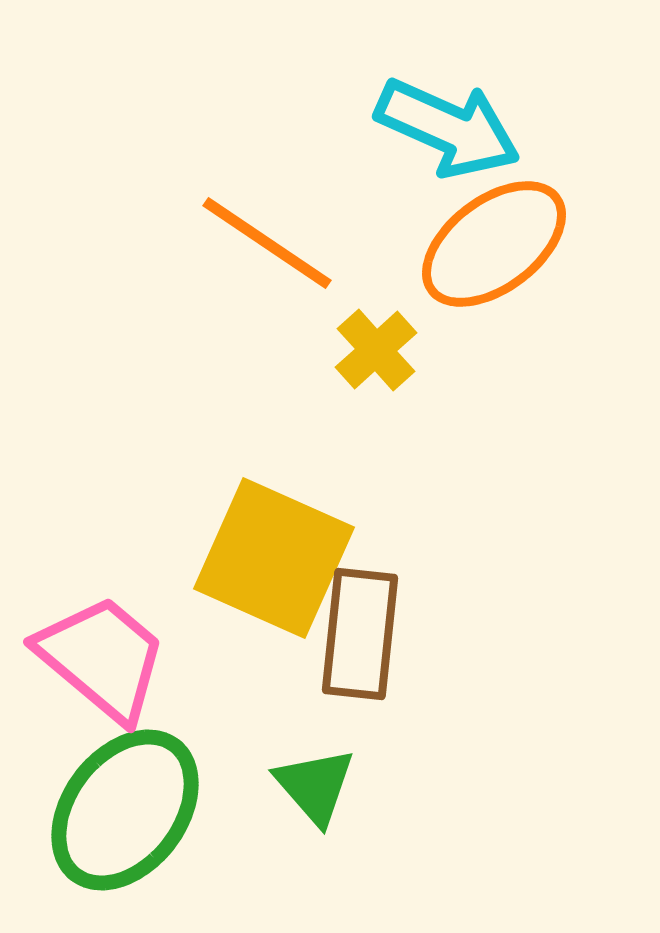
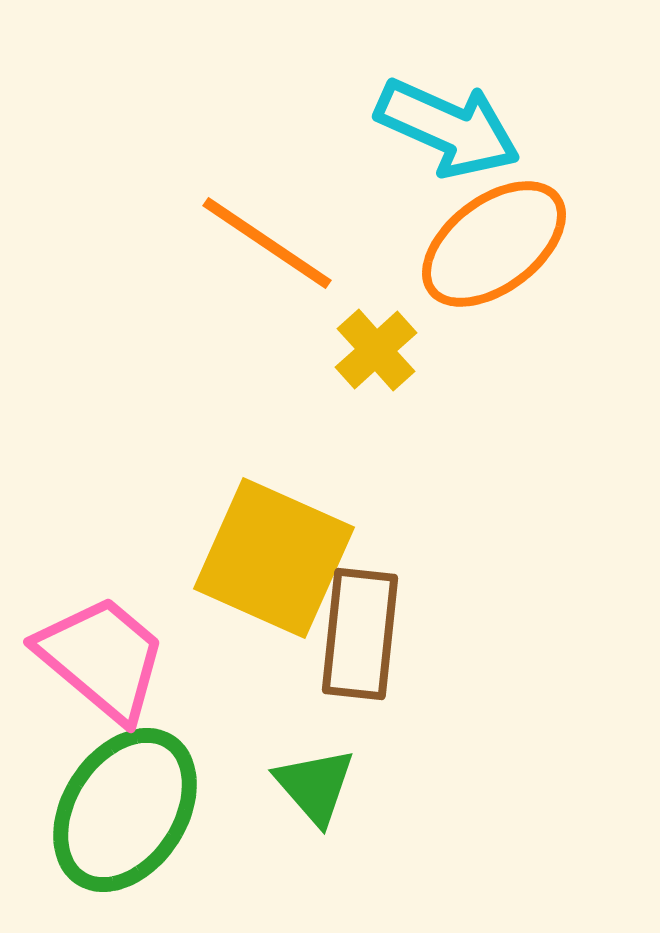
green ellipse: rotated 4 degrees counterclockwise
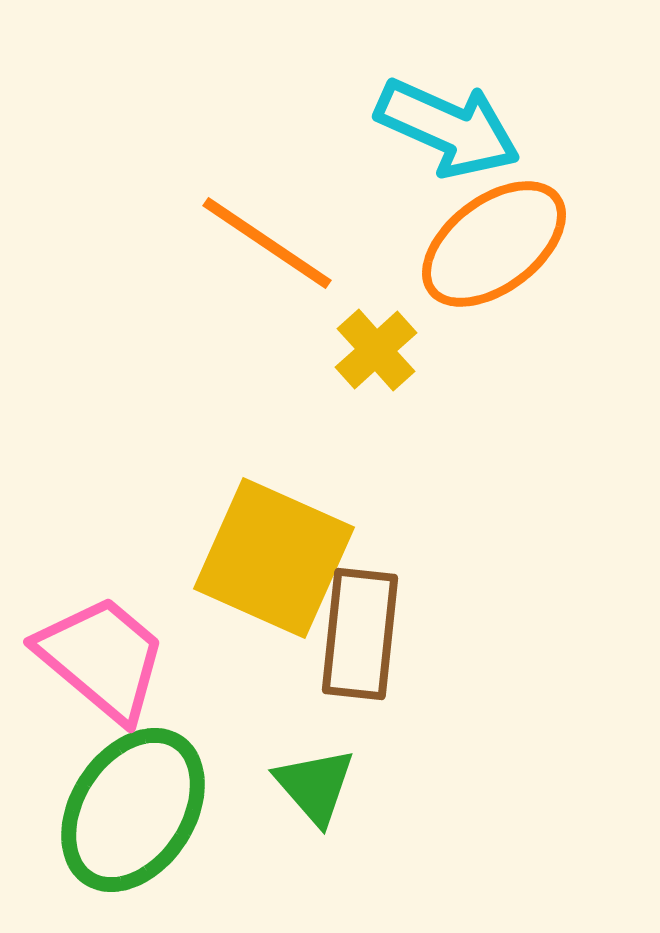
green ellipse: moved 8 px right
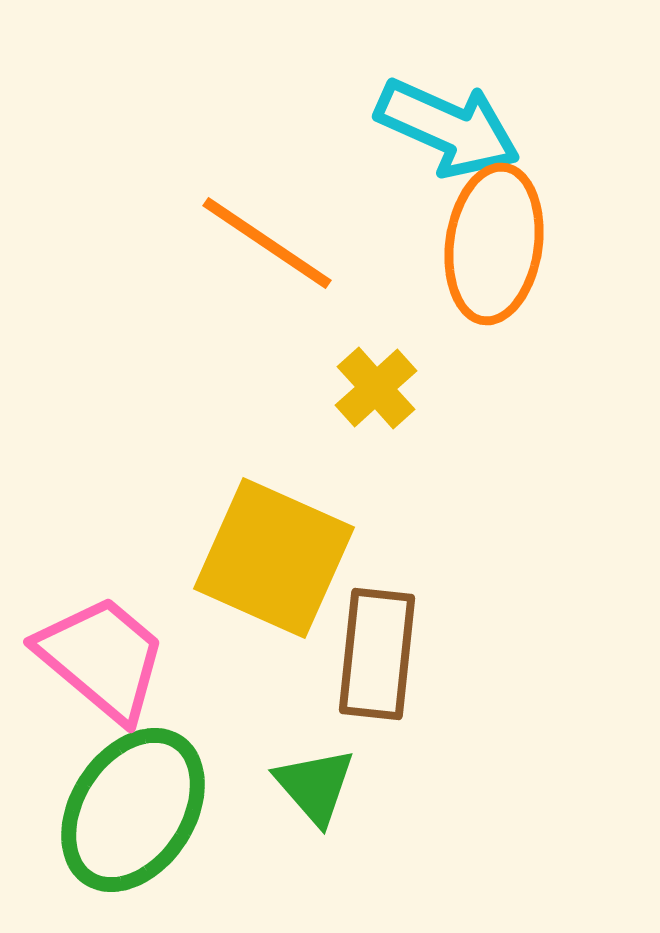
orange ellipse: rotated 45 degrees counterclockwise
yellow cross: moved 38 px down
brown rectangle: moved 17 px right, 20 px down
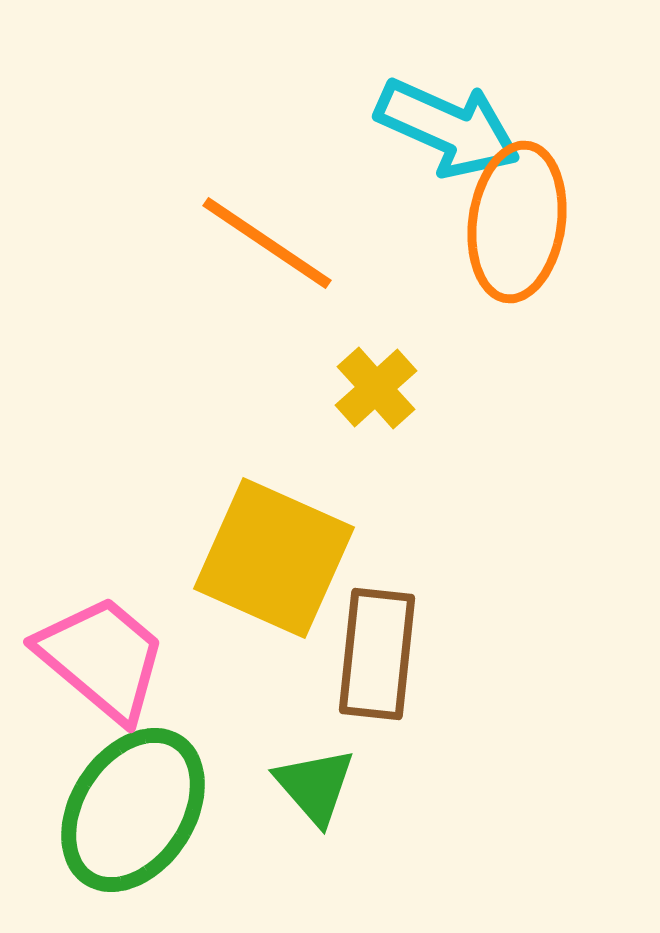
orange ellipse: moved 23 px right, 22 px up
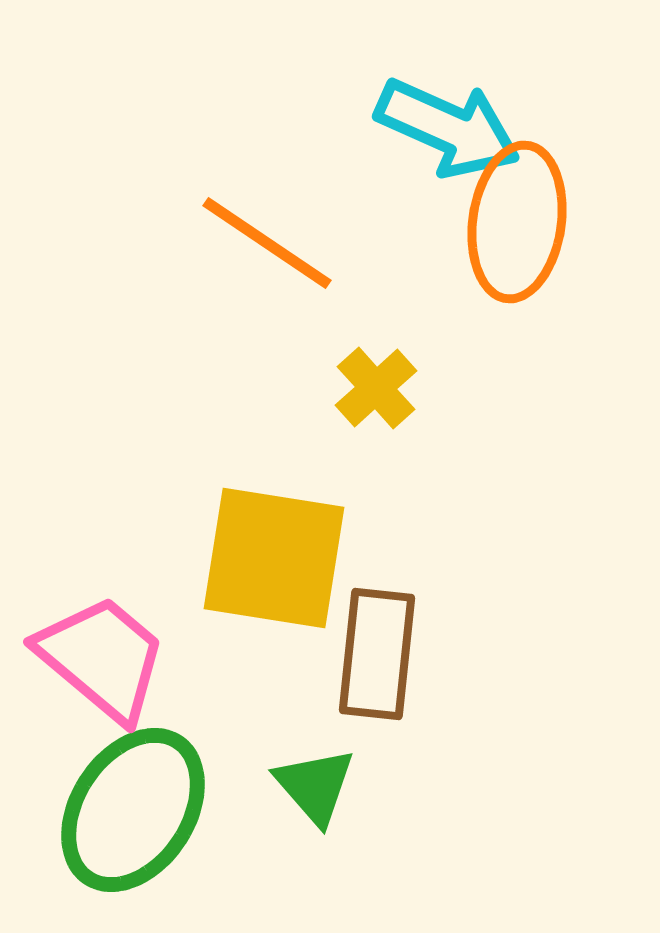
yellow square: rotated 15 degrees counterclockwise
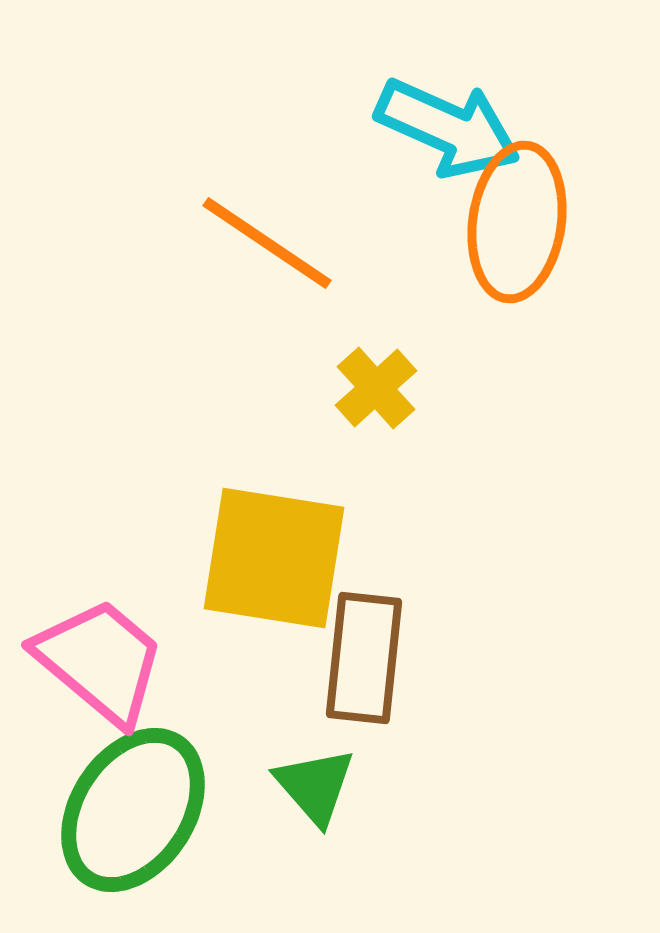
brown rectangle: moved 13 px left, 4 px down
pink trapezoid: moved 2 px left, 3 px down
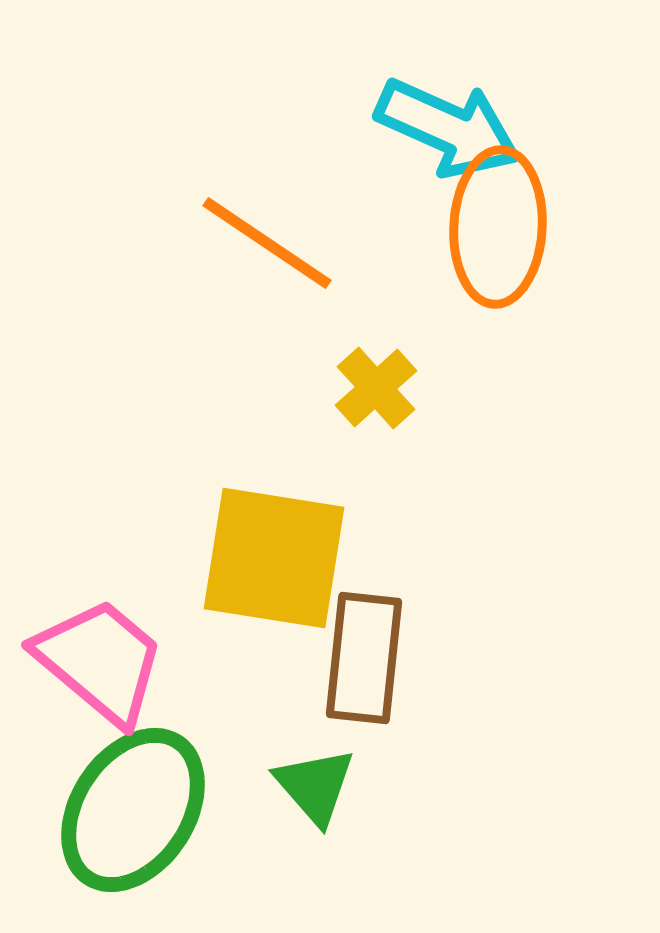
orange ellipse: moved 19 px left, 5 px down; rotated 5 degrees counterclockwise
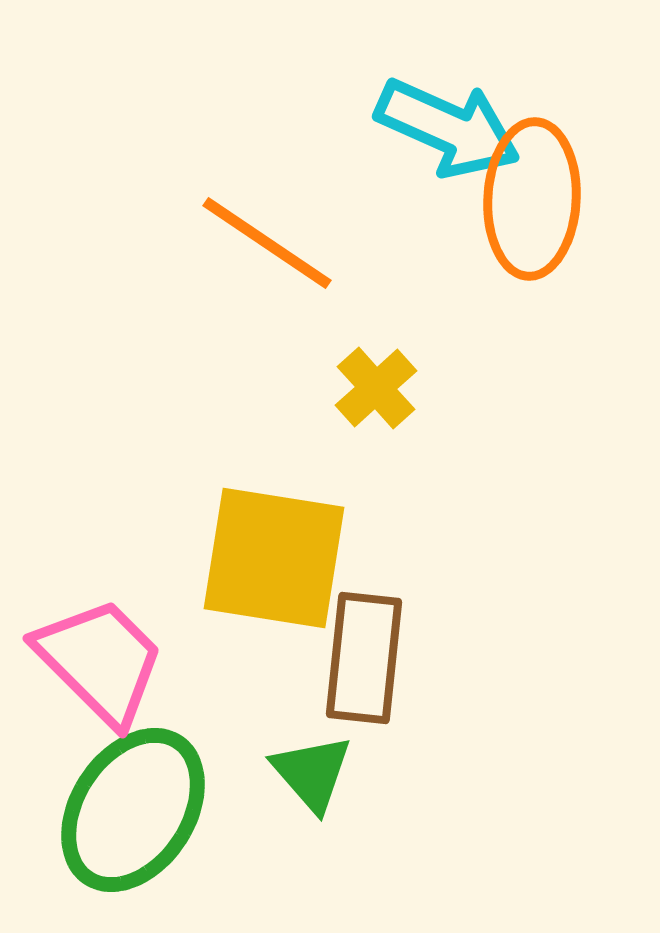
orange ellipse: moved 34 px right, 28 px up
pink trapezoid: rotated 5 degrees clockwise
green triangle: moved 3 px left, 13 px up
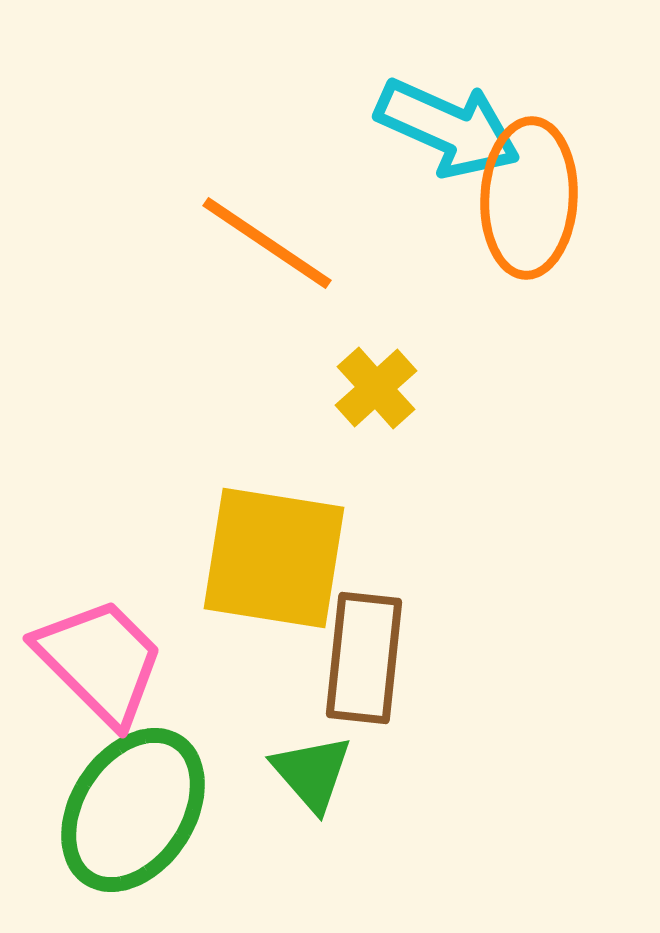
orange ellipse: moved 3 px left, 1 px up
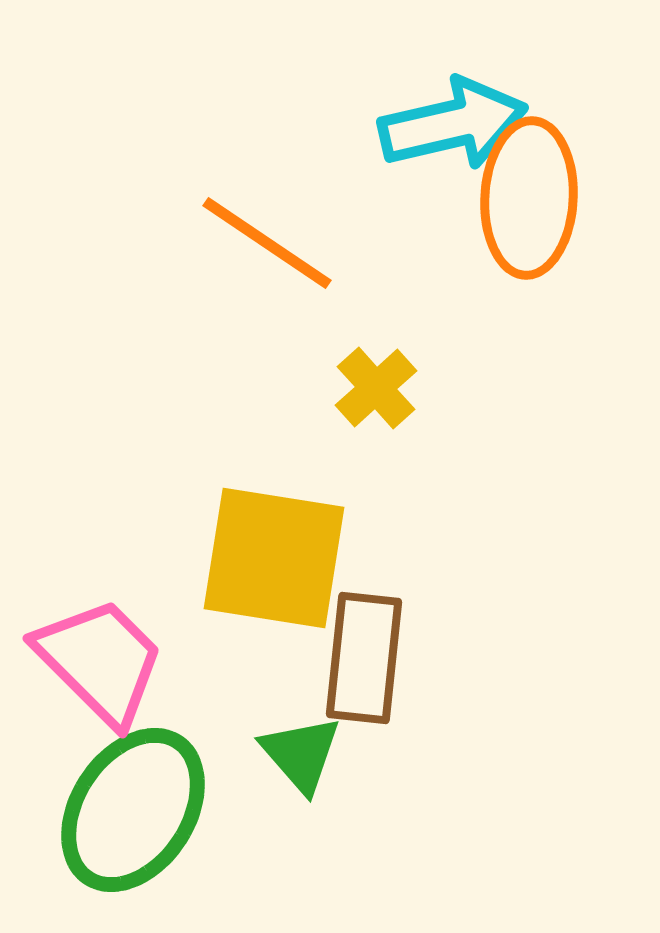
cyan arrow: moved 5 px right, 4 px up; rotated 37 degrees counterclockwise
green triangle: moved 11 px left, 19 px up
